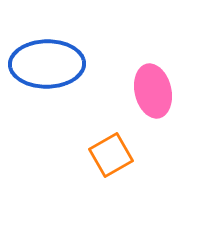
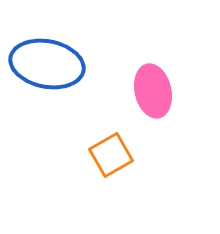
blue ellipse: rotated 12 degrees clockwise
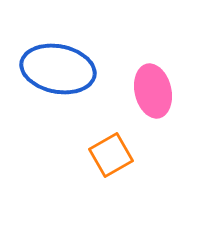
blue ellipse: moved 11 px right, 5 px down
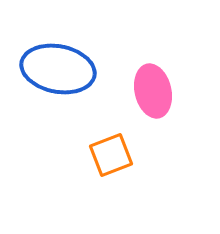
orange square: rotated 9 degrees clockwise
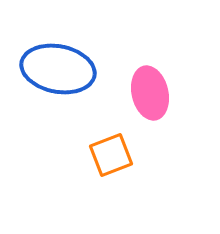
pink ellipse: moved 3 px left, 2 px down
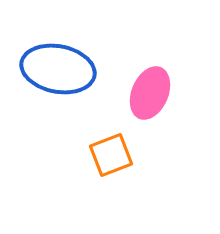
pink ellipse: rotated 36 degrees clockwise
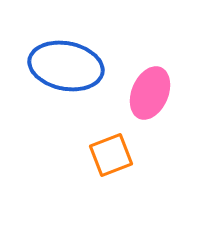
blue ellipse: moved 8 px right, 3 px up
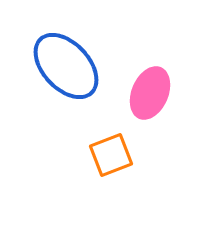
blue ellipse: rotated 36 degrees clockwise
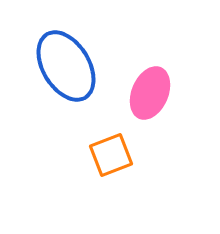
blue ellipse: rotated 12 degrees clockwise
